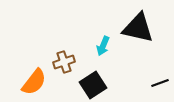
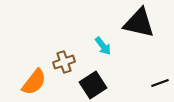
black triangle: moved 1 px right, 5 px up
cyan arrow: rotated 60 degrees counterclockwise
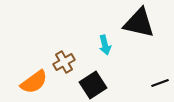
cyan arrow: moved 2 px right, 1 px up; rotated 24 degrees clockwise
brown cross: rotated 10 degrees counterclockwise
orange semicircle: rotated 16 degrees clockwise
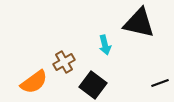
black square: rotated 20 degrees counterclockwise
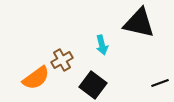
cyan arrow: moved 3 px left
brown cross: moved 2 px left, 2 px up
orange semicircle: moved 2 px right, 4 px up
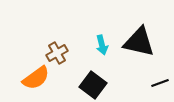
black triangle: moved 19 px down
brown cross: moved 5 px left, 7 px up
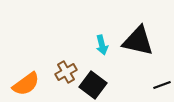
black triangle: moved 1 px left, 1 px up
brown cross: moved 9 px right, 19 px down
orange semicircle: moved 10 px left, 6 px down
black line: moved 2 px right, 2 px down
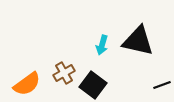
cyan arrow: rotated 30 degrees clockwise
brown cross: moved 2 px left, 1 px down
orange semicircle: moved 1 px right
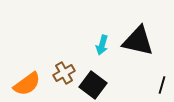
black line: rotated 54 degrees counterclockwise
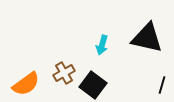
black triangle: moved 9 px right, 3 px up
orange semicircle: moved 1 px left
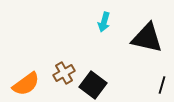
cyan arrow: moved 2 px right, 23 px up
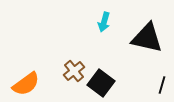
brown cross: moved 10 px right, 2 px up; rotated 10 degrees counterclockwise
black square: moved 8 px right, 2 px up
